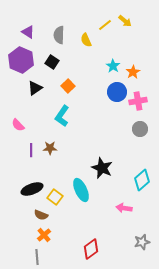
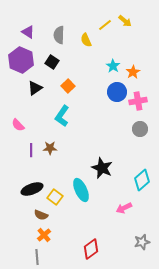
pink arrow: rotated 35 degrees counterclockwise
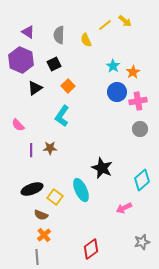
black square: moved 2 px right, 2 px down; rotated 32 degrees clockwise
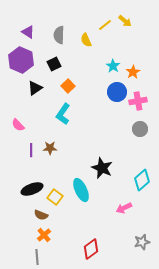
cyan L-shape: moved 1 px right, 2 px up
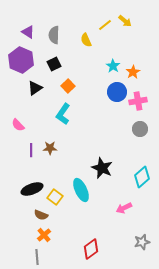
gray semicircle: moved 5 px left
cyan diamond: moved 3 px up
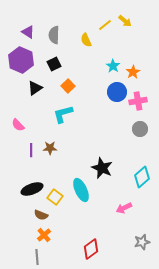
cyan L-shape: rotated 40 degrees clockwise
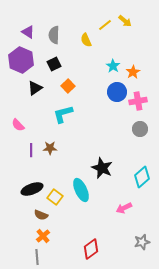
orange cross: moved 1 px left, 1 px down
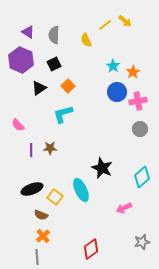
black triangle: moved 4 px right
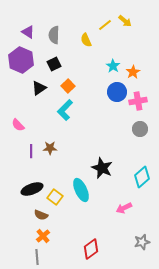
cyan L-shape: moved 2 px right, 4 px up; rotated 30 degrees counterclockwise
purple line: moved 1 px down
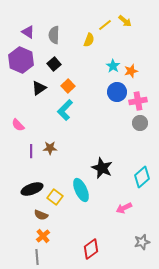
yellow semicircle: moved 3 px right; rotated 136 degrees counterclockwise
black square: rotated 16 degrees counterclockwise
orange star: moved 2 px left, 1 px up; rotated 16 degrees clockwise
gray circle: moved 6 px up
